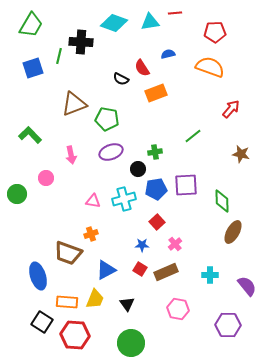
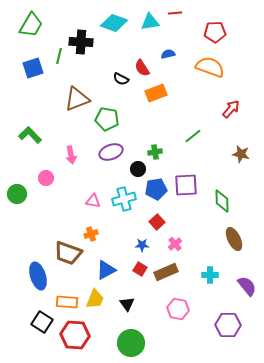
brown triangle at (74, 104): moved 3 px right, 5 px up
brown ellipse at (233, 232): moved 1 px right, 7 px down; rotated 55 degrees counterclockwise
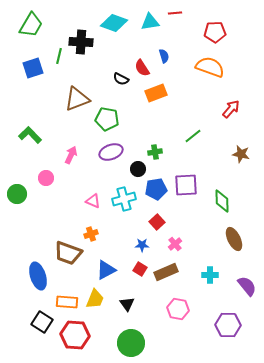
blue semicircle at (168, 54): moved 4 px left, 2 px down; rotated 88 degrees clockwise
pink arrow at (71, 155): rotated 144 degrees counterclockwise
pink triangle at (93, 201): rotated 14 degrees clockwise
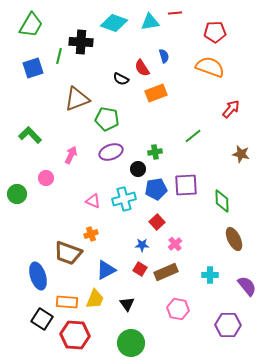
black square at (42, 322): moved 3 px up
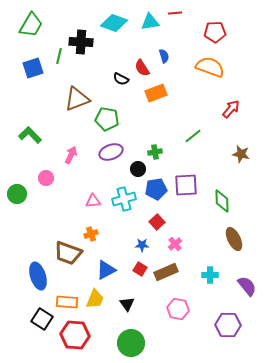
pink triangle at (93, 201): rotated 28 degrees counterclockwise
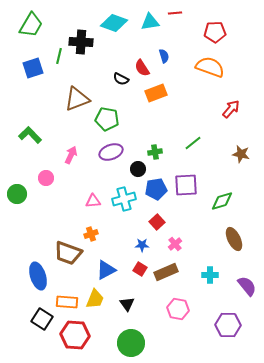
green line at (193, 136): moved 7 px down
green diamond at (222, 201): rotated 75 degrees clockwise
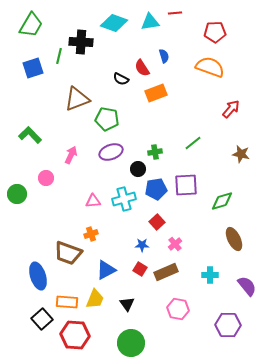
black square at (42, 319): rotated 15 degrees clockwise
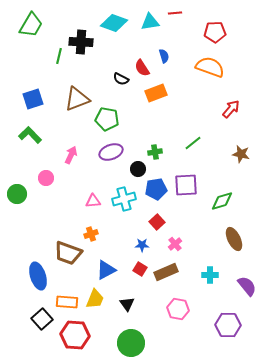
blue square at (33, 68): moved 31 px down
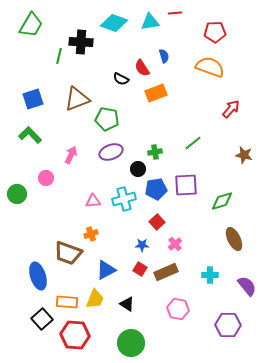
brown star at (241, 154): moved 3 px right, 1 px down
black triangle at (127, 304): rotated 21 degrees counterclockwise
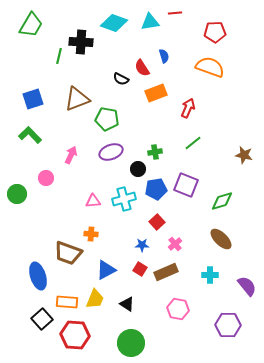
red arrow at (231, 109): moved 43 px left, 1 px up; rotated 18 degrees counterclockwise
purple square at (186, 185): rotated 25 degrees clockwise
orange cross at (91, 234): rotated 24 degrees clockwise
brown ellipse at (234, 239): moved 13 px left; rotated 20 degrees counterclockwise
